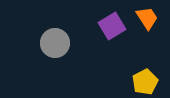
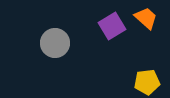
orange trapezoid: moved 1 px left; rotated 15 degrees counterclockwise
yellow pentagon: moved 2 px right; rotated 20 degrees clockwise
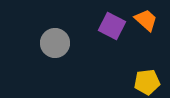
orange trapezoid: moved 2 px down
purple square: rotated 32 degrees counterclockwise
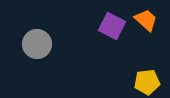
gray circle: moved 18 px left, 1 px down
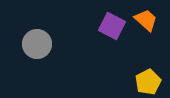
yellow pentagon: moved 1 px right; rotated 20 degrees counterclockwise
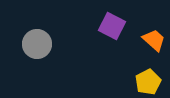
orange trapezoid: moved 8 px right, 20 px down
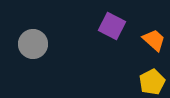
gray circle: moved 4 px left
yellow pentagon: moved 4 px right
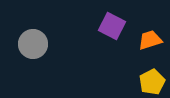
orange trapezoid: moved 4 px left; rotated 60 degrees counterclockwise
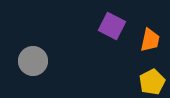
orange trapezoid: rotated 120 degrees clockwise
gray circle: moved 17 px down
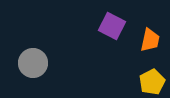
gray circle: moved 2 px down
